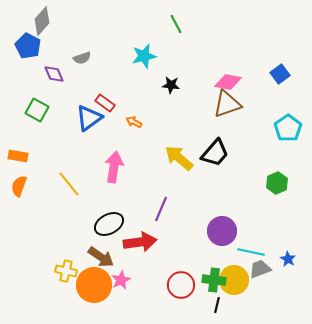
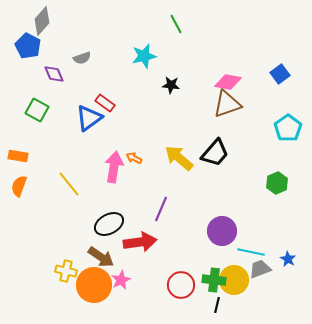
orange arrow: moved 36 px down
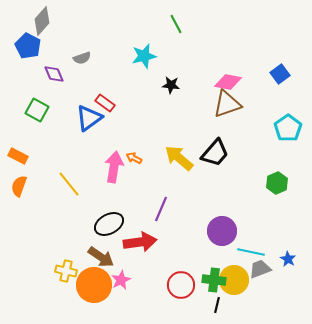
orange rectangle: rotated 18 degrees clockwise
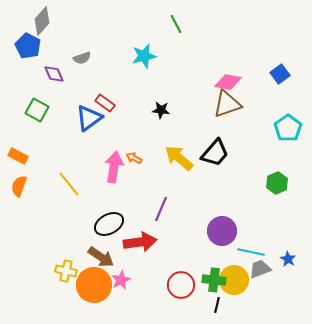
black star: moved 10 px left, 25 px down
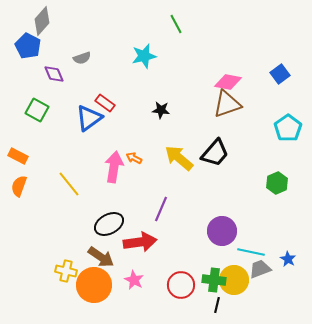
pink star: moved 13 px right; rotated 18 degrees counterclockwise
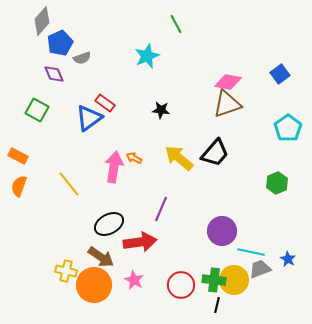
blue pentagon: moved 32 px right, 3 px up; rotated 20 degrees clockwise
cyan star: moved 3 px right; rotated 10 degrees counterclockwise
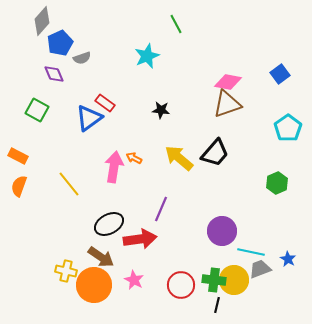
red arrow: moved 3 px up
